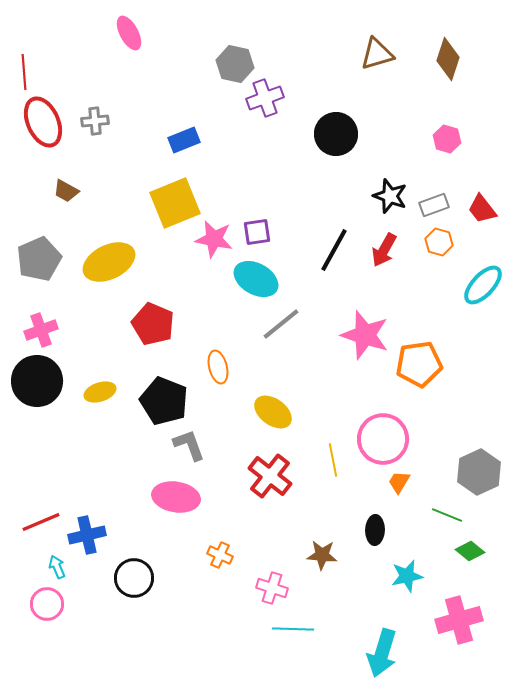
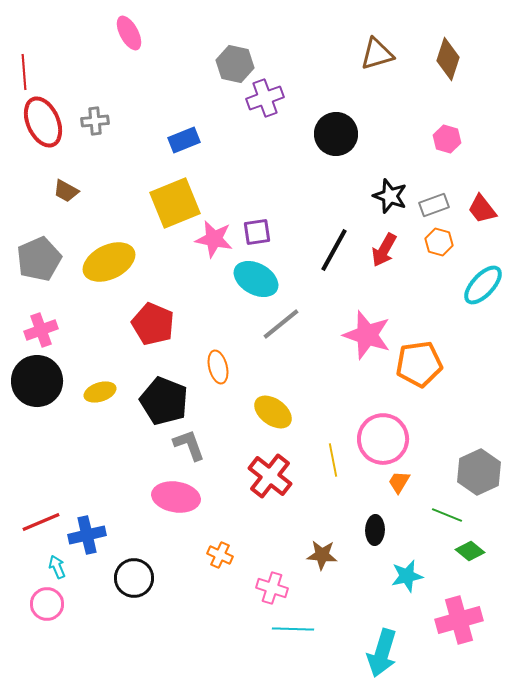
pink star at (365, 335): moved 2 px right
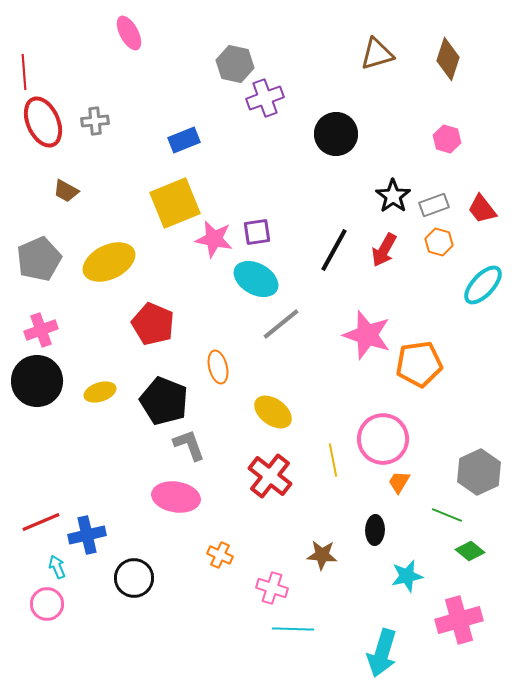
black star at (390, 196): moved 3 px right; rotated 16 degrees clockwise
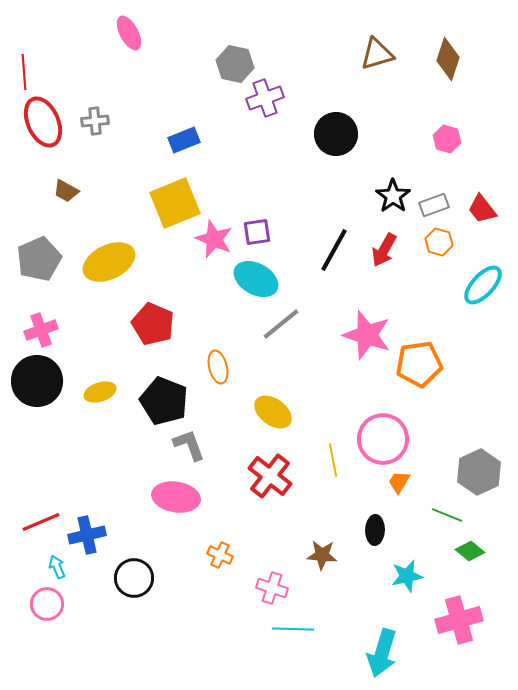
pink star at (214, 239): rotated 12 degrees clockwise
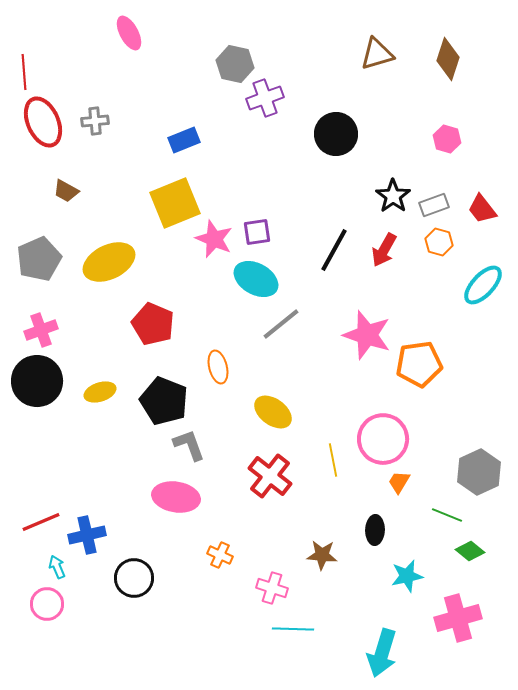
pink cross at (459, 620): moved 1 px left, 2 px up
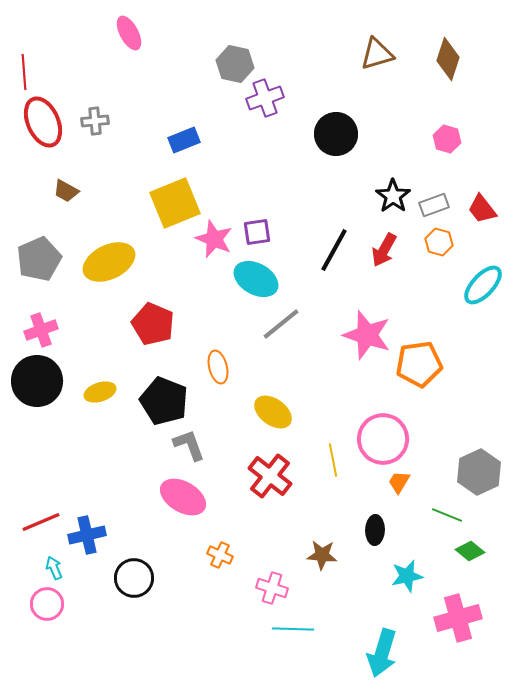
pink ellipse at (176, 497): moved 7 px right; rotated 21 degrees clockwise
cyan arrow at (57, 567): moved 3 px left, 1 px down
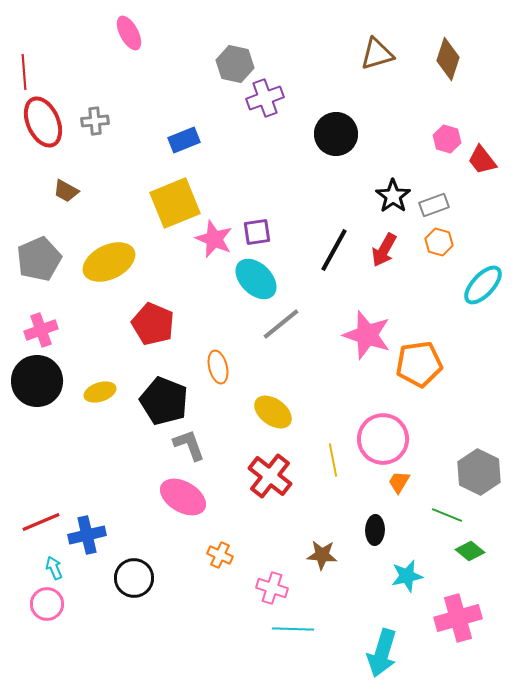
red trapezoid at (482, 209): moved 49 px up
cyan ellipse at (256, 279): rotated 15 degrees clockwise
gray hexagon at (479, 472): rotated 9 degrees counterclockwise
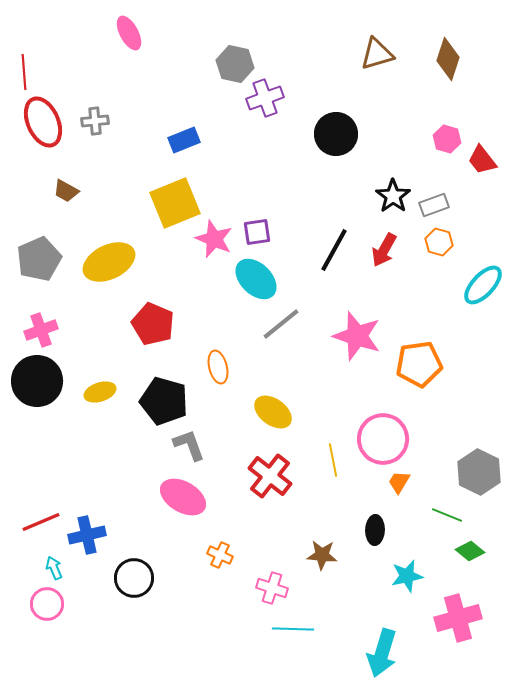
pink star at (367, 335): moved 10 px left, 1 px down
black pentagon at (164, 401): rotated 6 degrees counterclockwise
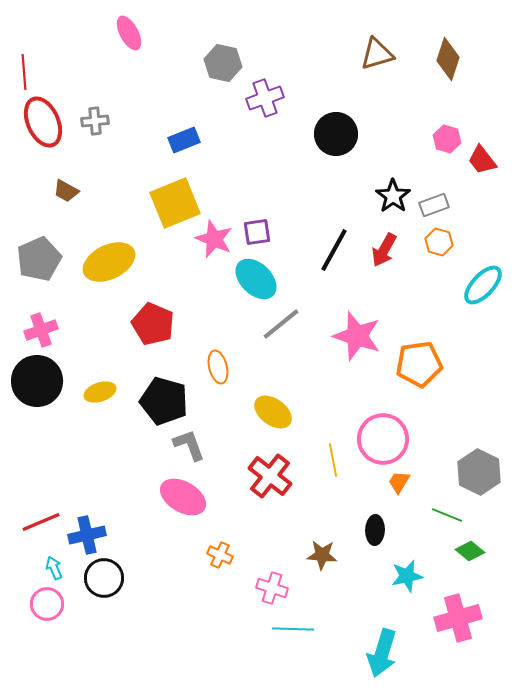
gray hexagon at (235, 64): moved 12 px left, 1 px up
black circle at (134, 578): moved 30 px left
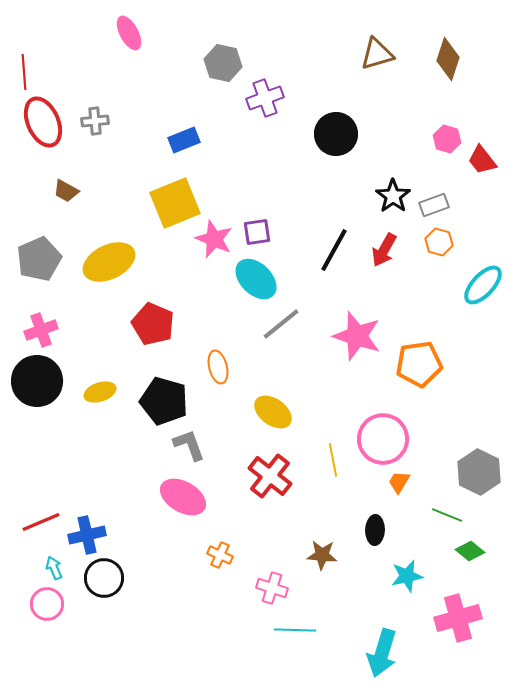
cyan line at (293, 629): moved 2 px right, 1 px down
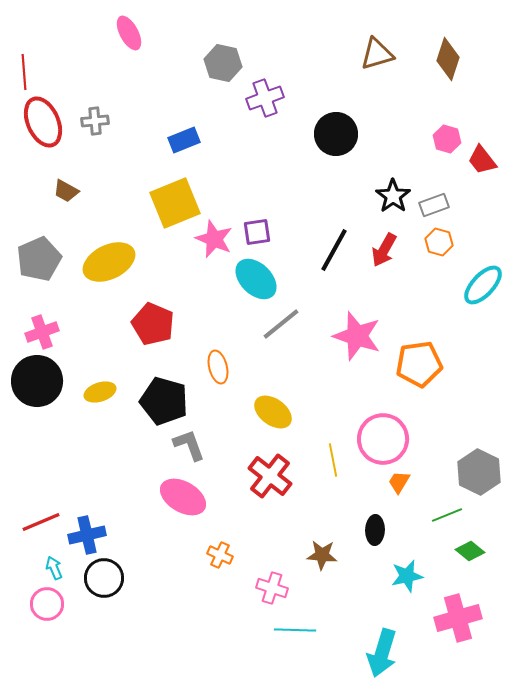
pink cross at (41, 330): moved 1 px right, 2 px down
green line at (447, 515): rotated 44 degrees counterclockwise
